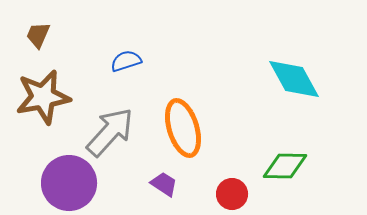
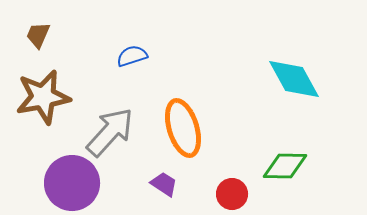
blue semicircle: moved 6 px right, 5 px up
purple circle: moved 3 px right
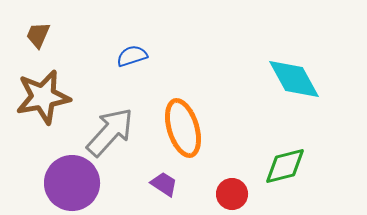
green diamond: rotated 15 degrees counterclockwise
